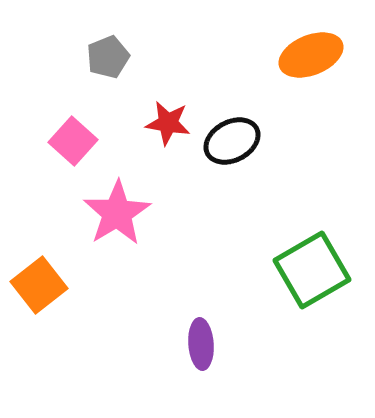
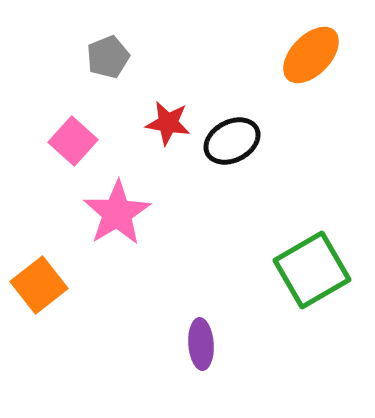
orange ellipse: rotated 24 degrees counterclockwise
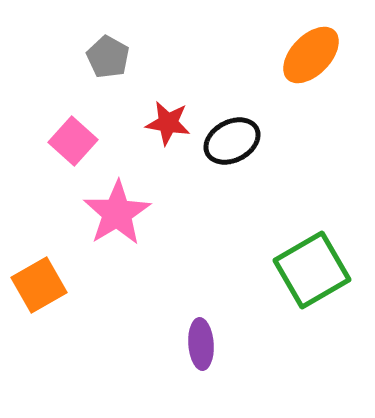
gray pentagon: rotated 21 degrees counterclockwise
orange square: rotated 8 degrees clockwise
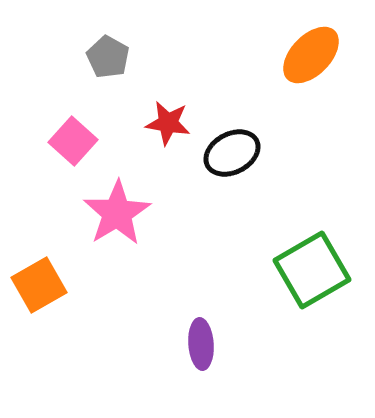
black ellipse: moved 12 px down
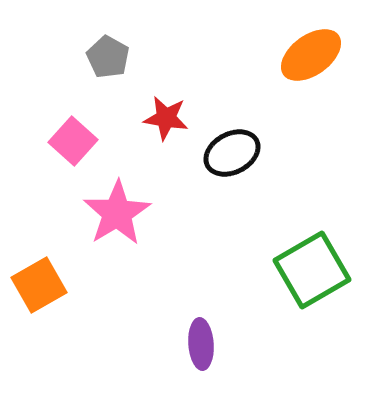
orange ellipse: rotated 10 degrees clockwise
red star: moved 2 px left, 5 px up
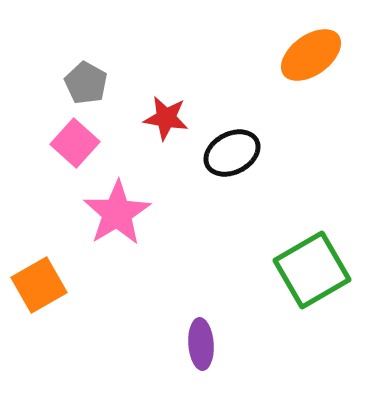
gray pentagon: moved 22 px left, 26 px down
pink square: moved 2 px right, 2 px down
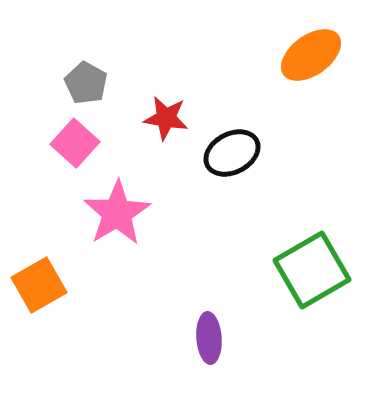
purple ellipse: moved 8 px right, 6 px up
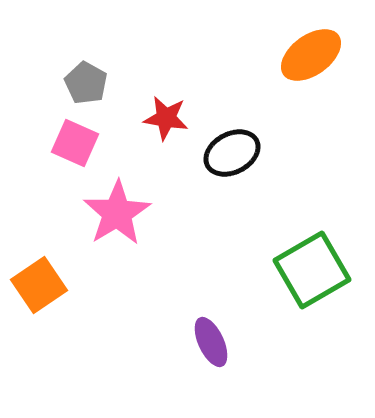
pink square: rotated 18 degrees counterclockwise
orange square: rotated 4 degrees counterclockwise
purple ellipse: moved 2 px right, 4 px down; rotated 21 degrees counterclockwise
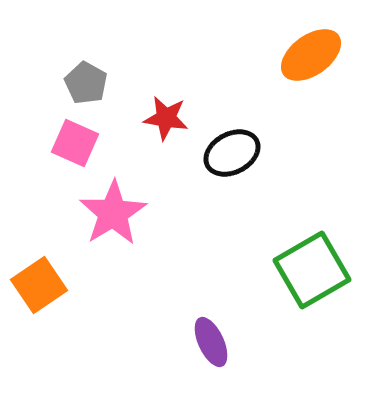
pink star: moved 4 px left
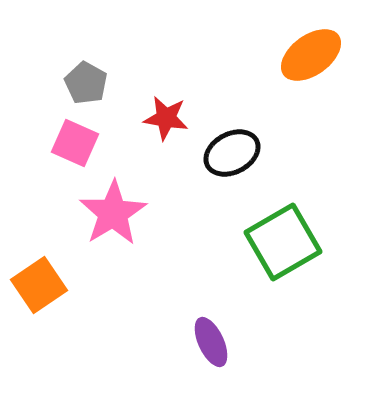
green square: moved 29 px left, 28 px up
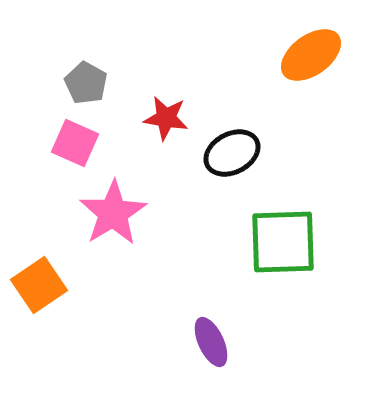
green square: rotated 28 degrees clockwise
